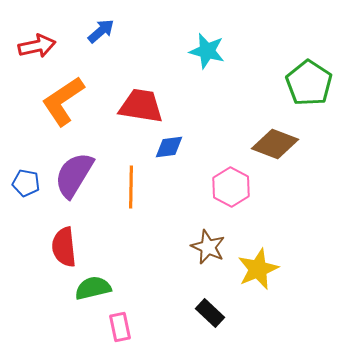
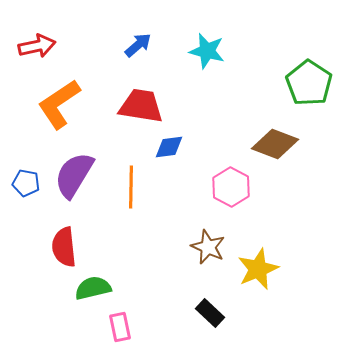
blue arrow: moved 37 px right, 14 px down
orange L-shape: moved 4 px left, 3 px down
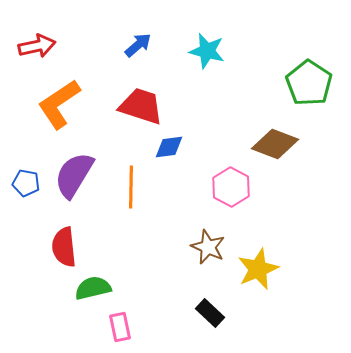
red trapezoid: rotated 9 degrees clockwise
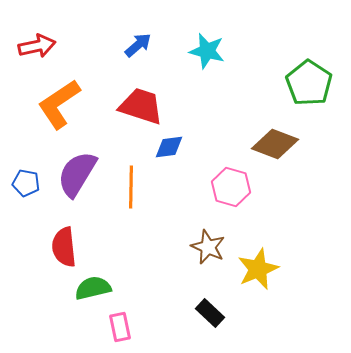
purple semicircle: moved 3 px right, 1 px up
pink hexagon: rotated 12 degrees counterclockwise
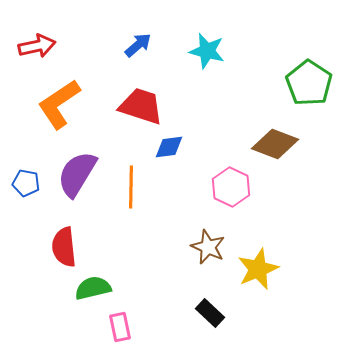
pink hexagon: rotated 9 degrees clockwise
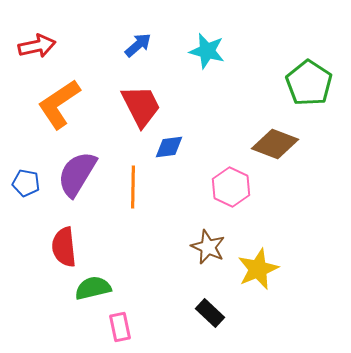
red trapezoid: rotated 45 degrees clockwise
orange line: moved 2 px right
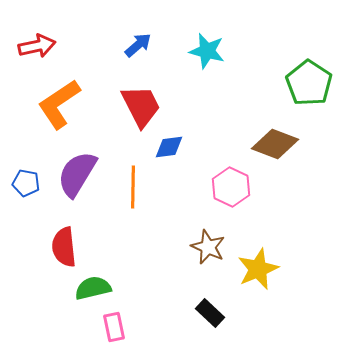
pink rectangle: moved 6 px left
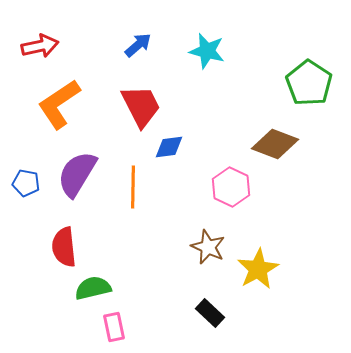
red arrow: moved 3 px right
yellow star: rotated 6 degrees counterclockwise
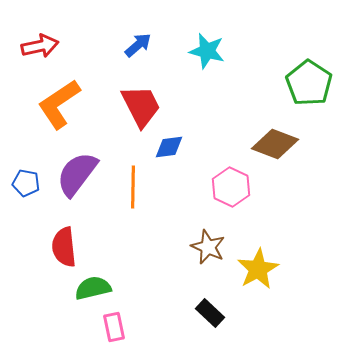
purple semicircle: rotated 6 degrees clockwise
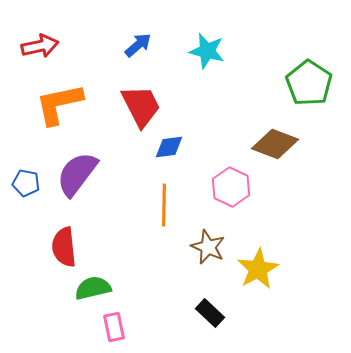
orange L-shape: rotated 22 degrees clockwise
orange line: moved 31 px right, 18 px down
